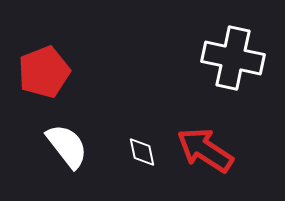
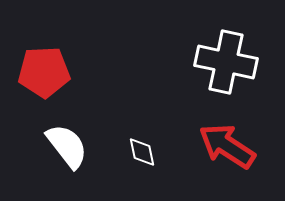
white cross: moved 7 px left, 4 px down
red pentagon: rotated 18 degrees clockwise
red arrow: moved 22 px right, 4 px up
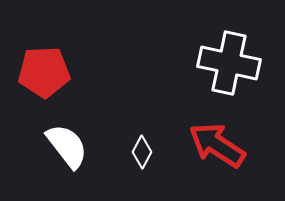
white cross: moved 3 px right, 1 px down
red arrow: moved 10 px left, 1 px up
white diamond: rotated 40 degrees clockwise
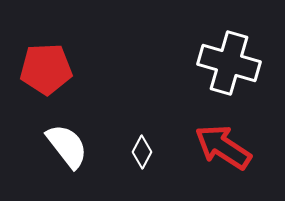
white cross: rotated 4 degrees clockwise
red pentagon: moved 2 px right, 3 px up
red arrow: moved 6 px right, 2 px down
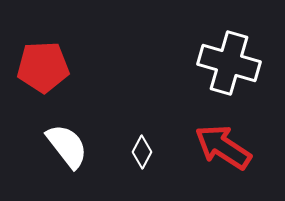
red pentagon: moved 3 px left, 2 px up
